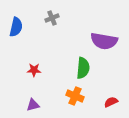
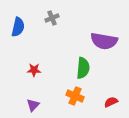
blue semicircle: moved 2 px right
purple triangle: rotated 32 degrees counterclockwise
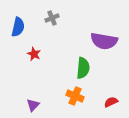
red star: moved 16 px up; rotated 24 degrees clockwise
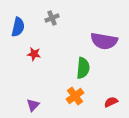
red star: rotated 16 degrees counterclockwise
orange cross: rotated 30 degrees clockwise
